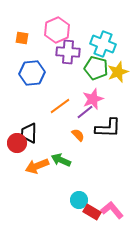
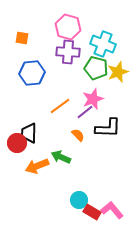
pink hexagon: moved 11 px right, 3 px up; rotated 20 degrees counterclockwise
green arrow: moved 3 px up
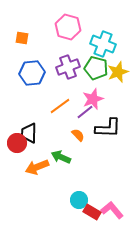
purple cross: moved 15 px down; rotated 25 degrees counterclockwise
orange arrow: moved 1 px down
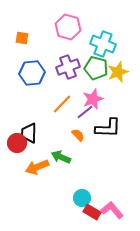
orange line: moved 2 px right, 2 px up; rotated 10 degrees counterclockwise
cyan circle: moved 3 px right, 2 px up
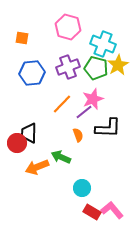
yellow star: moved 7 px up; rotated 10 degrees counterclockwise
purple line: moved 1 px left
orange semicircle: rotated 24 degrees clockwise
cyan circle: moved 10 px up
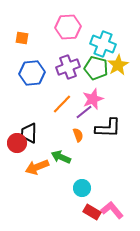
pink hexagon: rotated 20 degrees counterclockwise
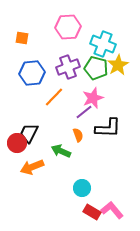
pink star: moved 1 px up
orange line: moved 8 px left, 7 px up
black trapezoid: rotated 25 degrees clockwise
green arrow: moved 6 px up
orange arrow: moved 5 px left
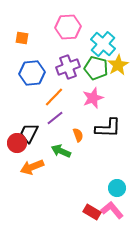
cyan cross: rotated 20 degrees clockwise
purple line: moved 29 px left, 6 px down
cyan circle: moved 35 px right
